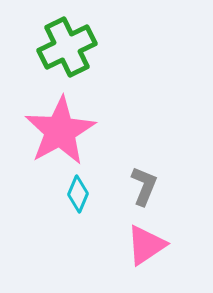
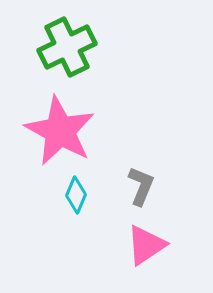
pink star: rotated 14 degrees counterclockwise
gray L-shape: moved 3 px left
cyan diamond: moved 2 px left, 1 px down
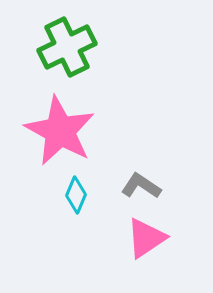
gray L-shape: rotated 78 degrees counterclockwise
pink triangle: moved 7 px up
